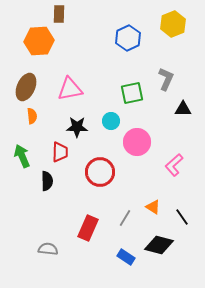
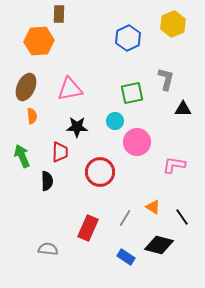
gray L-shape: rotated 10 degrees counterclockwise
cyan circle: moved 4 px right
pink L-shape: rotated 50 degrees clockwise
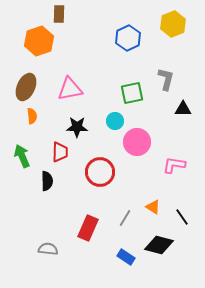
orange hexagon: rotated 16 degrees counterclockwise
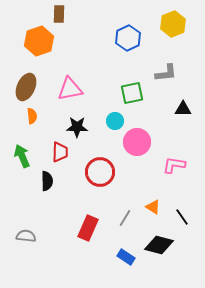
gray L-shape: moved 6 px up; rotated 70 degrees clockwise
gray semicircle: moved 22 px left, 13 px up
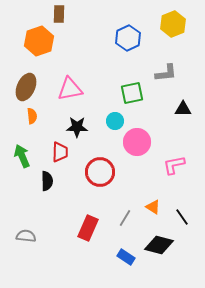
pink L-shape: rotated 20 degrees counterclockwise
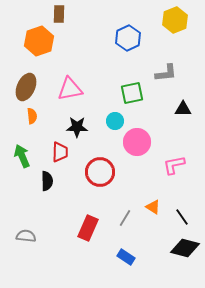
yellow hexagon: moved 2 px right, 4 px up
black diamond: moved 26 px right, 3 px down
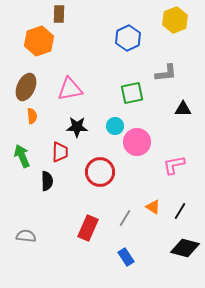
cyan circle: moved 5 px down
black line: moved 2 px left, 6 px up; rotated 66 degrees clockwise
blue rectangle: rotated 24 degrees clockwise
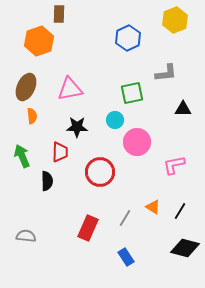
cyan circle: moved 6 px up
